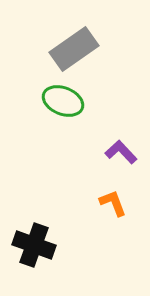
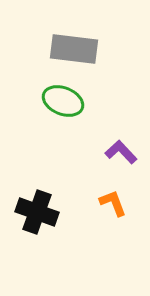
gray rectangle: rotated 42 degrees clockwise
black cross: moved 3 px right, 33 px up
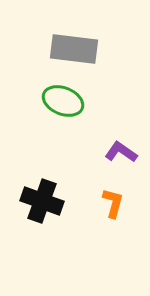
purple L-shape: rotated 12 degrees counterclockwise
orange L-shape: rotated 36 degrees clockwise
black cross: moved 5 px right, 11 px up
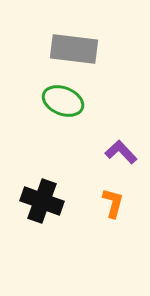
purple L-shape: rotated 12 degrees clockwise
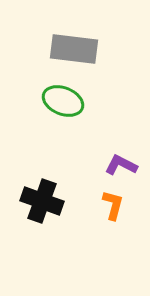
purple L-shape: moved 13 px down; rotated 20 degrees counterclockwise
orange L-shape: moved 2 px down
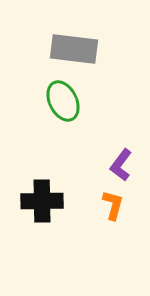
green ellipse: rotated 42 degrees clockwise
purple L-shape: rotated 80 degrees counterclockwise
black cross: rotated 21 degrees counterclockwise
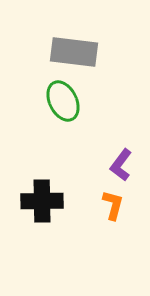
gray rectangle: moved 3 px down
